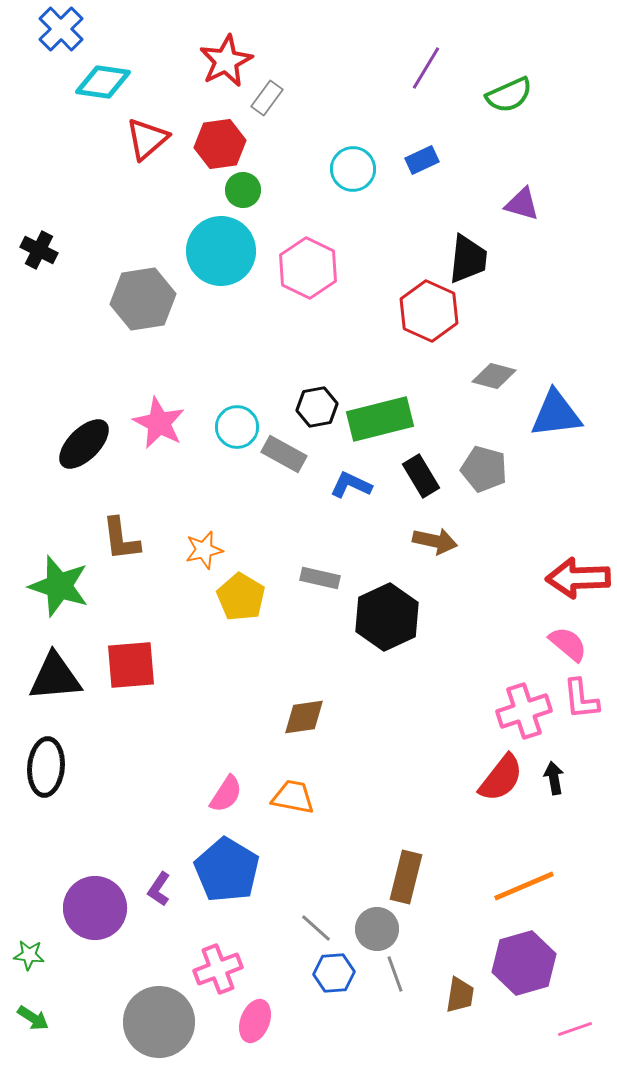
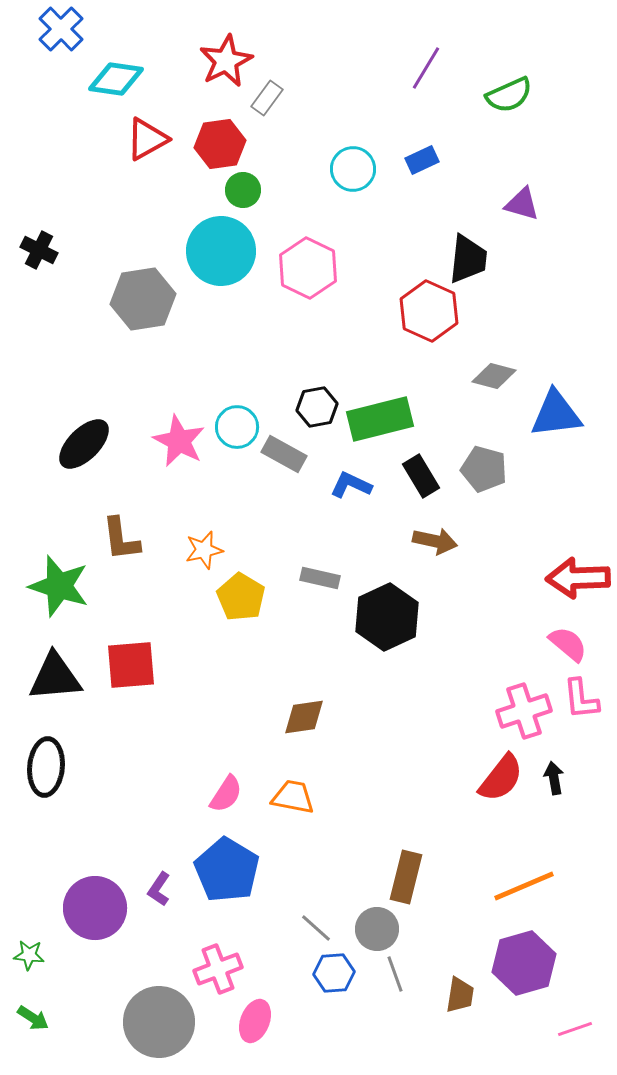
cyan diamond at (103, 82): moved 13 px right, 3 px up
red triangle at (147, 139): rotated 12 degrees clockwise
pink star at (159, 423): moved 20 px right, 18 px down
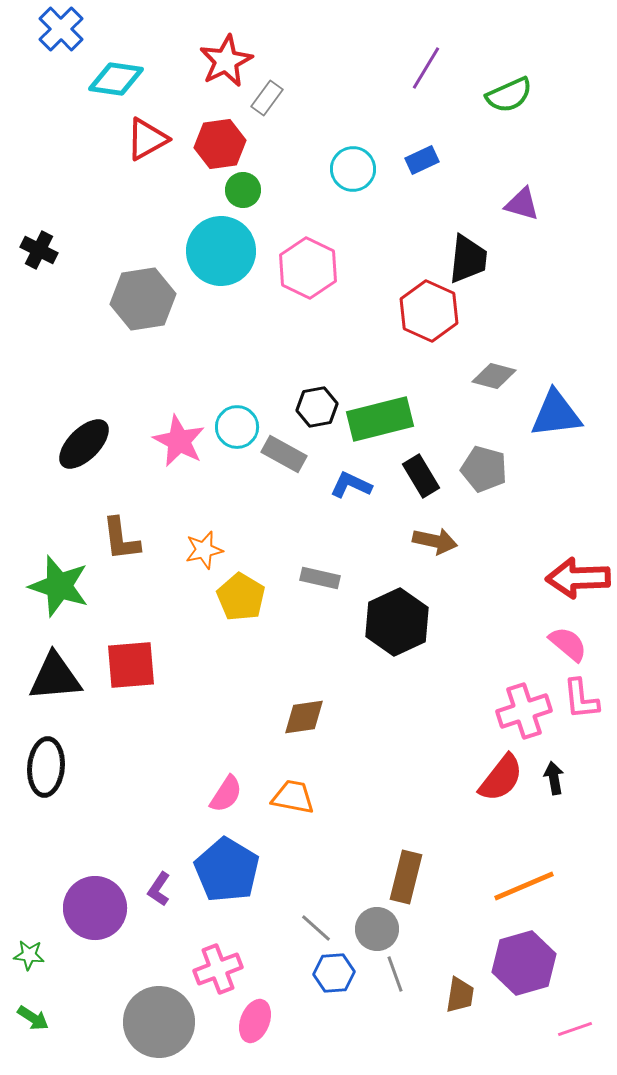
black hexagon at (387, 617): moved 10 px right, 5 px down
